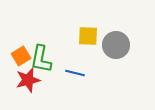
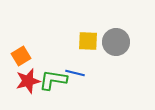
yellow square: moved 5 px down
gray circle: moved 3 px up
green L-shape: moved 12 px right, 21 px down; rotated 88 degrees clockwise
red star: moved 1 px down
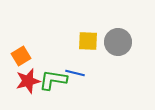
gray circle: moved 2 px right
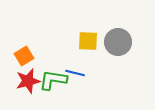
orange square: moved 3 px right
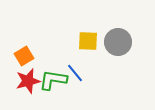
blue line: rotated 36 degrees clockwise
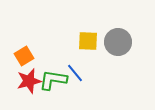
red star: moved 1 px right
